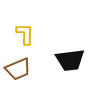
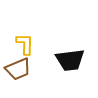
yellow L-shape: moved 10 px down
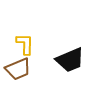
black trapezoid: rotated 16 degrees counterclockwise
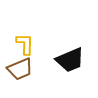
brown trapezoid: moved 2 px right
